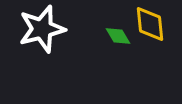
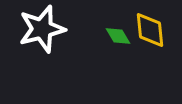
yellow diamond: moved 6 px down
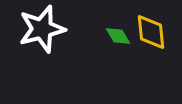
yellow diamond: moved 1 px right, 2 px down
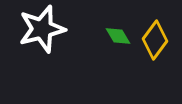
yellow diamond: moved 4 px right, 8 px down; rotated 42 degrees clockwise
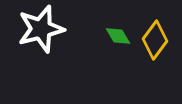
white star: moved 1 px left
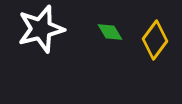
green diamond: moved 8 px left, 4 px up
